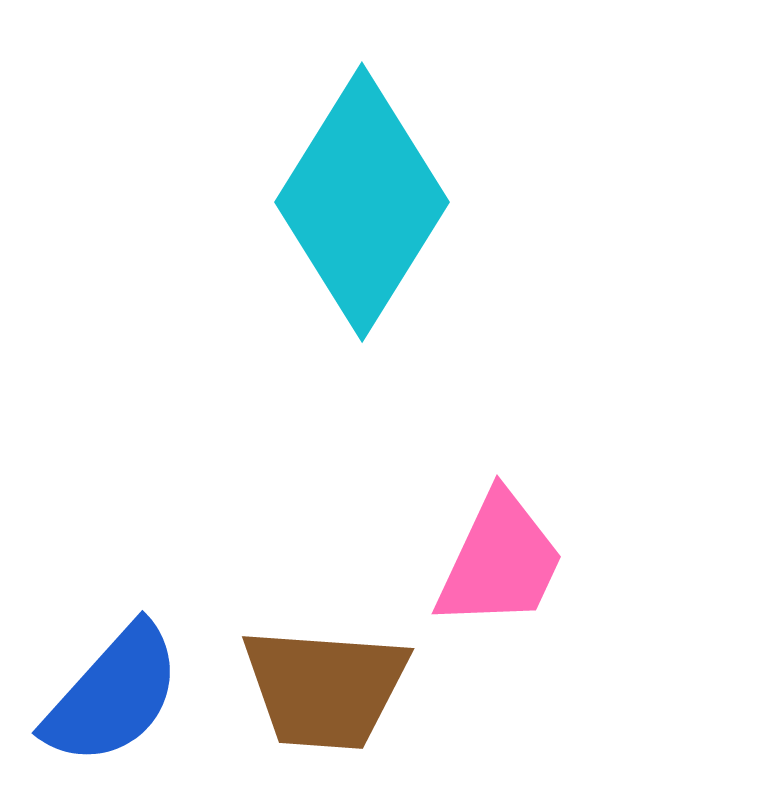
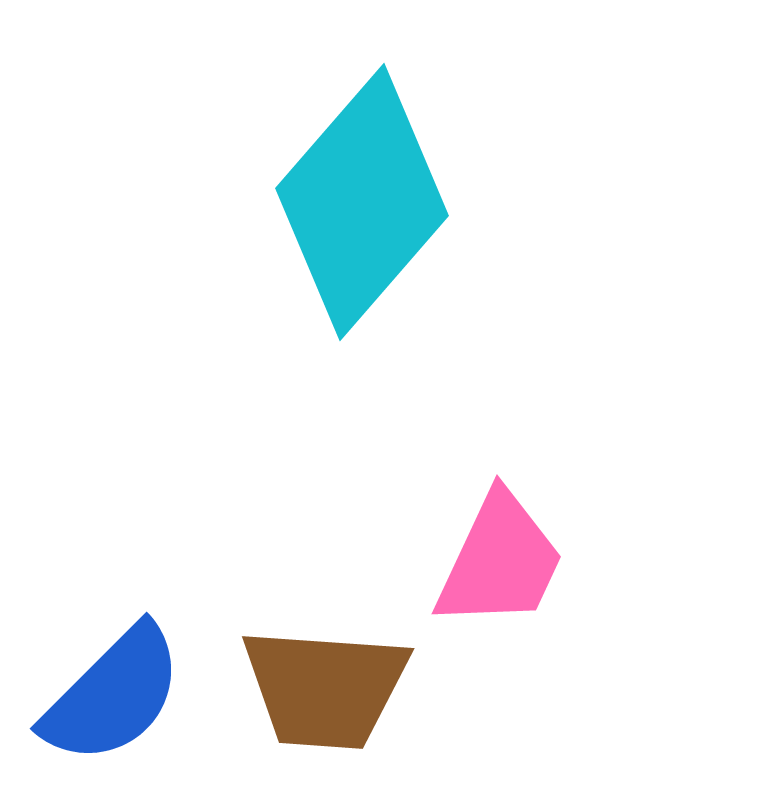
cyan diamond: rotated 9 degrees clockwise
blue semicircle: rotated 3 degrees clockwise
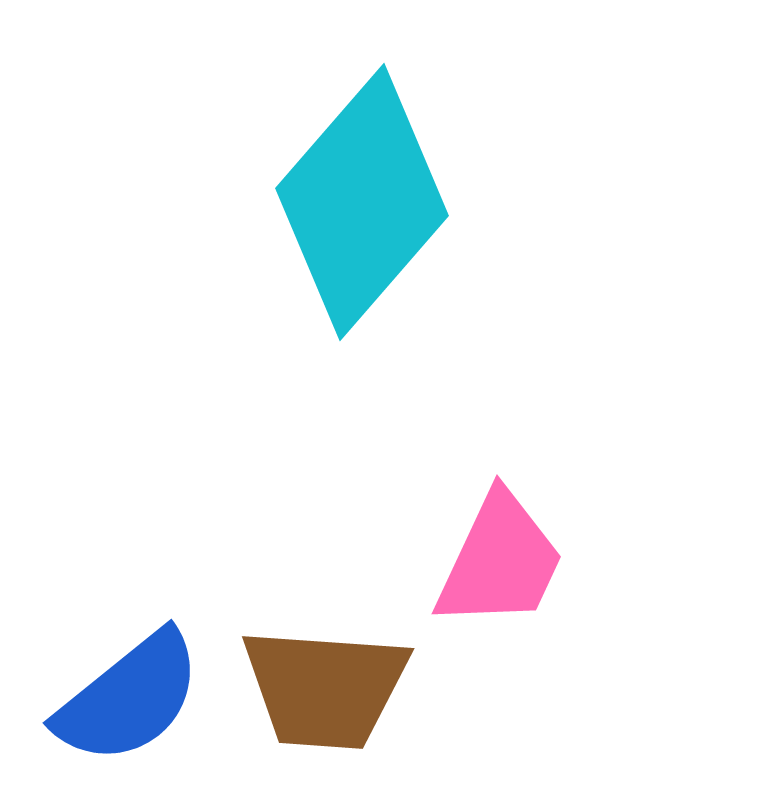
blue semicircle: moved 16 px right, 3 px down; rotated 6 degrees clockwise
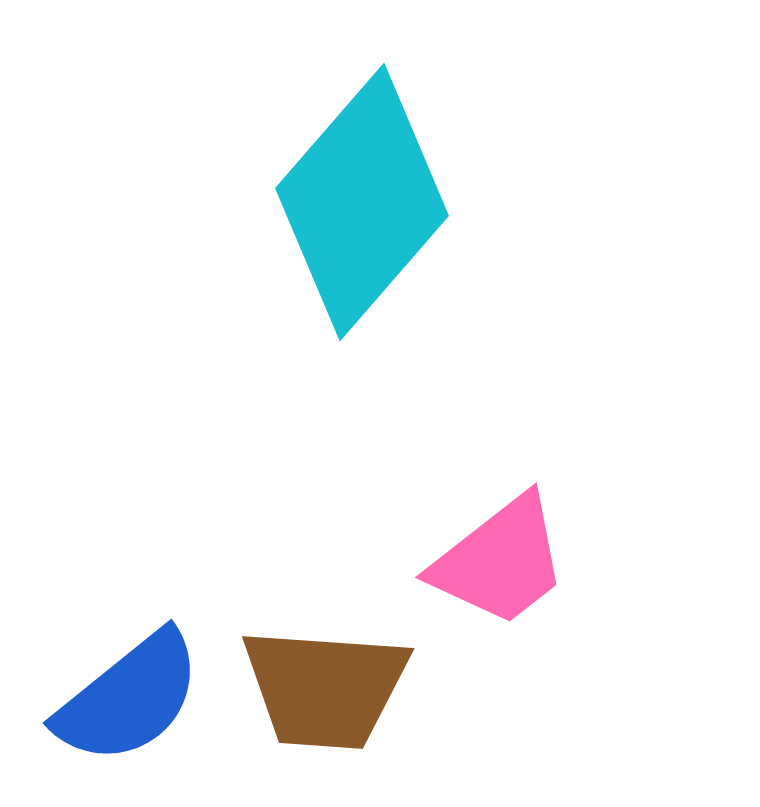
pink trapezoid: rotated 27 degrees clockwise
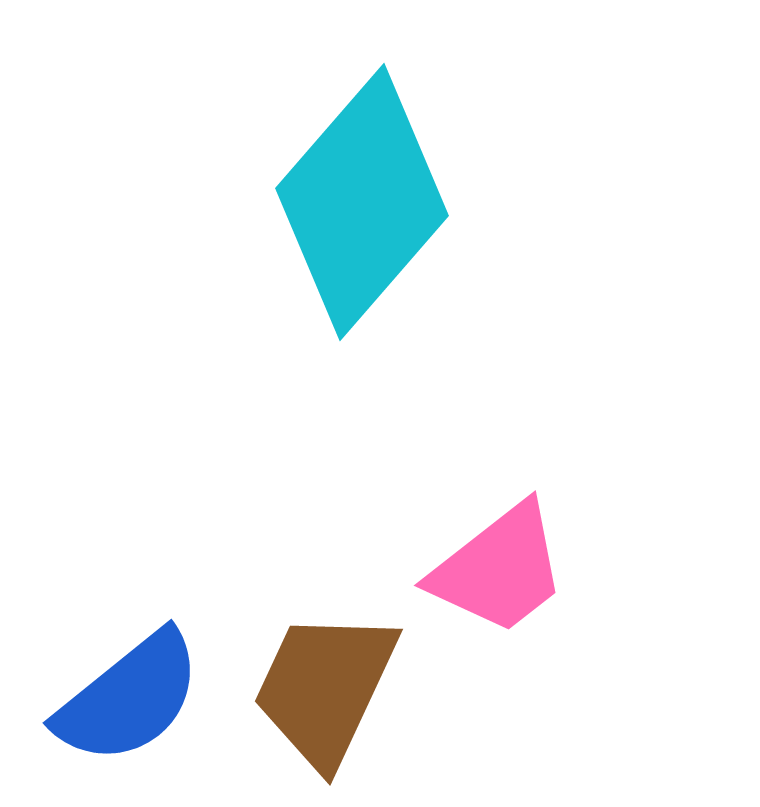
pink trapezoid: moved 1 px left, 8 px down
brown trapezoid: rotated 111 degrees clockwise
